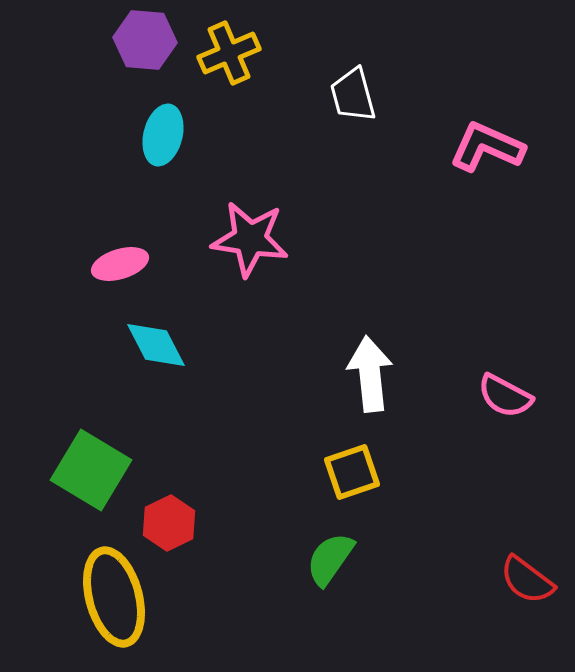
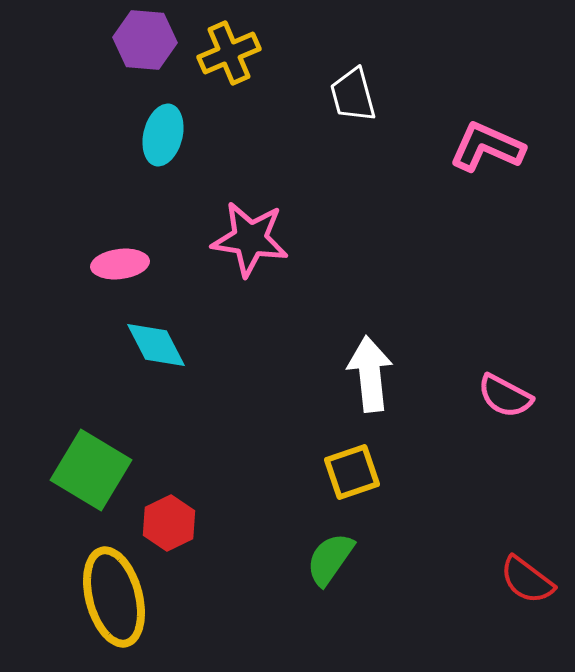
pink ellipse: rotated 10 degrees clockwise
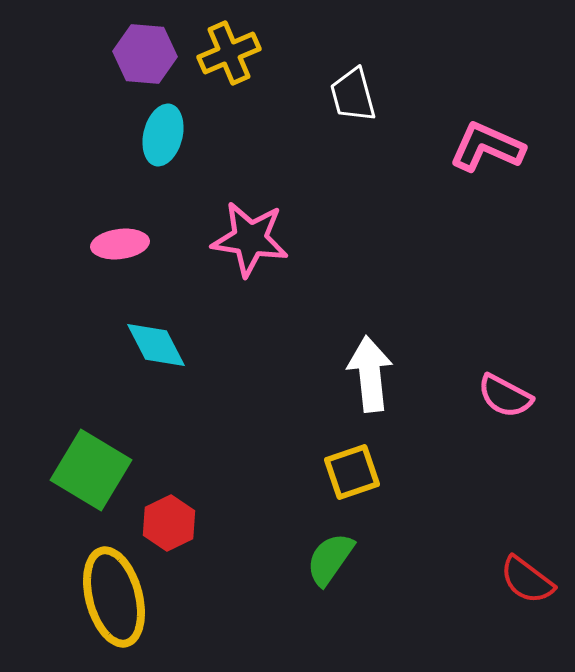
purple hexagon: moved 14 px down
pink ellipse: moved 20 px up
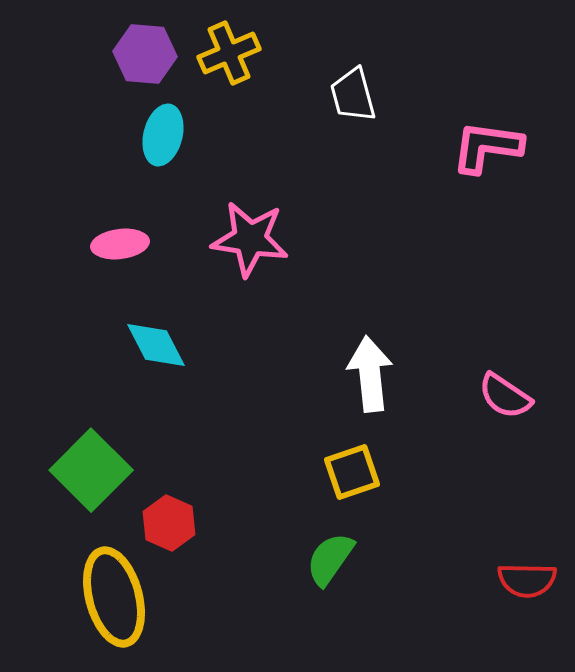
pink L-shape: rotated 16 degrees counterclockwise
pink semicircle: rotated 6 degrees clockwise
green square: rotated 14 degrees clockwise
red hexagon: rotated 10 degrees counterclockwise
red semicircle: rotated 36 degrees counterclockwise
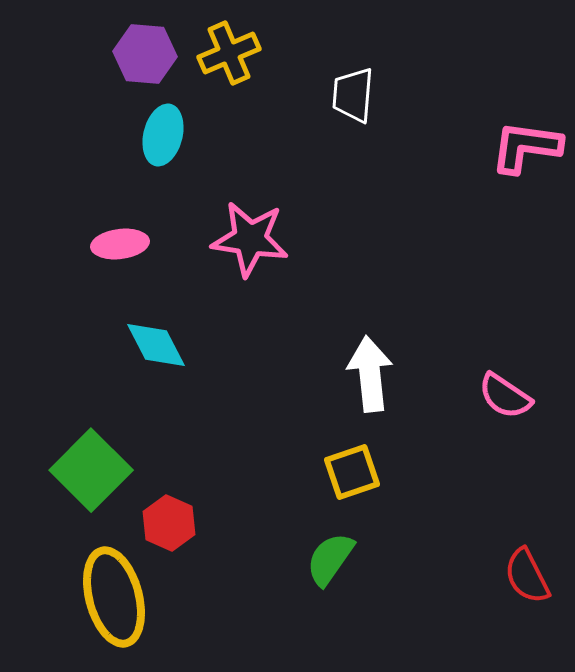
white trapezoid: rotated 20 degrees clockwise
pink L-shape: moved 39 px right
red semicircle: moved 4 px up; rotated 62 degrees clockwise
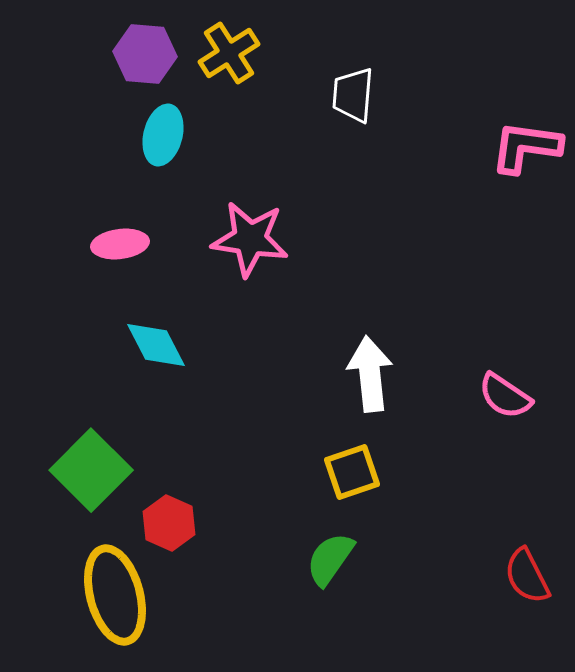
yellow cross: rotated 10 degrees counterclockwise
yellow ellipse: moved 1 px right, 2 px up
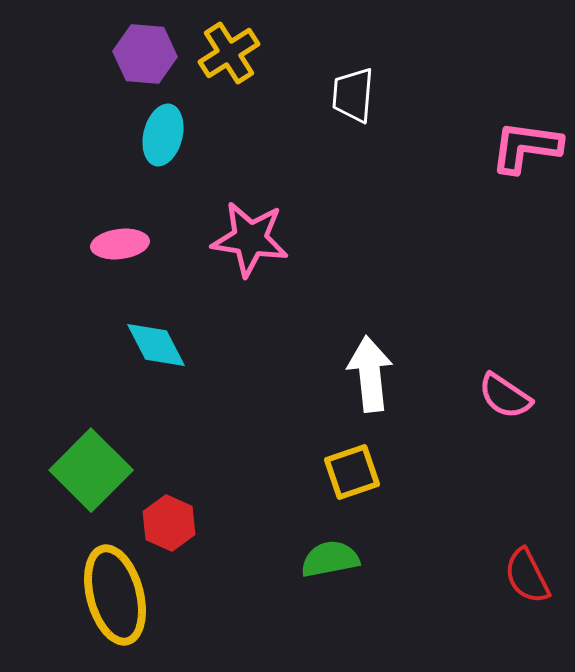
green semicircle: rotated 44 degrees clockwise
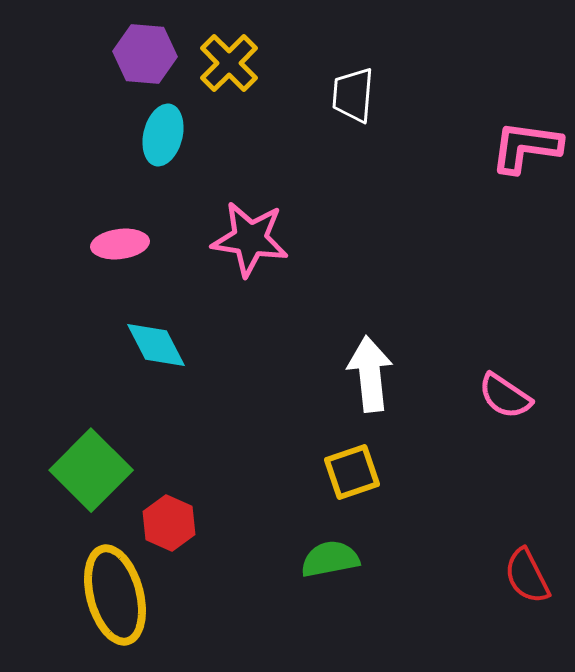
yellow cross: moved 10 px down; rotated 12 degrees counterclockwise
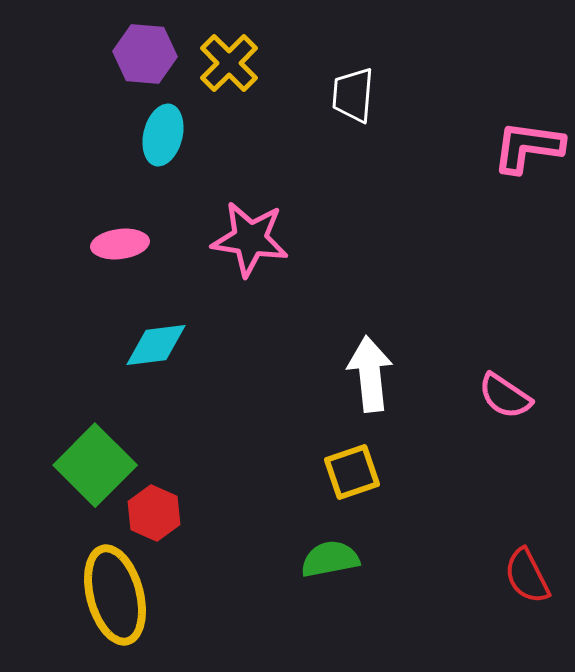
pink L-shape: moved 2 px right
cyan diamond: rotated 70 degrees counterclockwise
green square: moved 4 px right, 5 px up
red hexagon: moved 15 px left, 10 px up
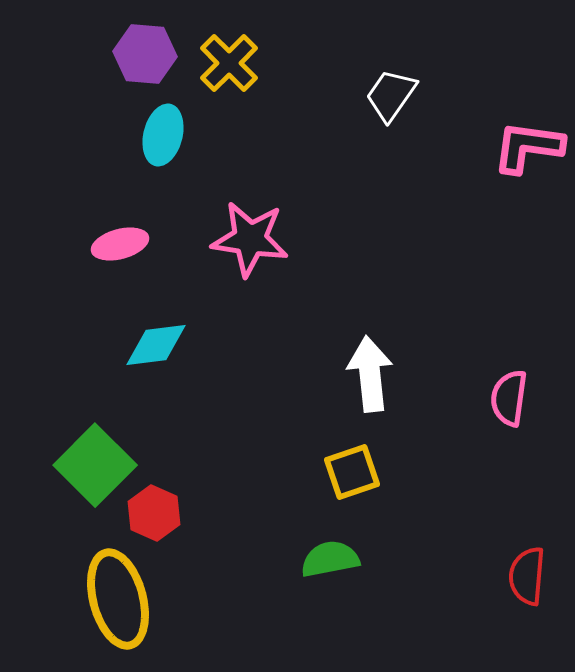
white trapezoid: moved 38 px right; rotated 30 degrees clockwise
pink ellipse: rotated 8 degrees counterclockwise
pink semicircle: moved 4 px right, 2 px down; rotated 64 degrees clockwise
red semicircle: rotated 32 degrees clockwise
yellow ellipse: moved 3 px right, 4 px down
